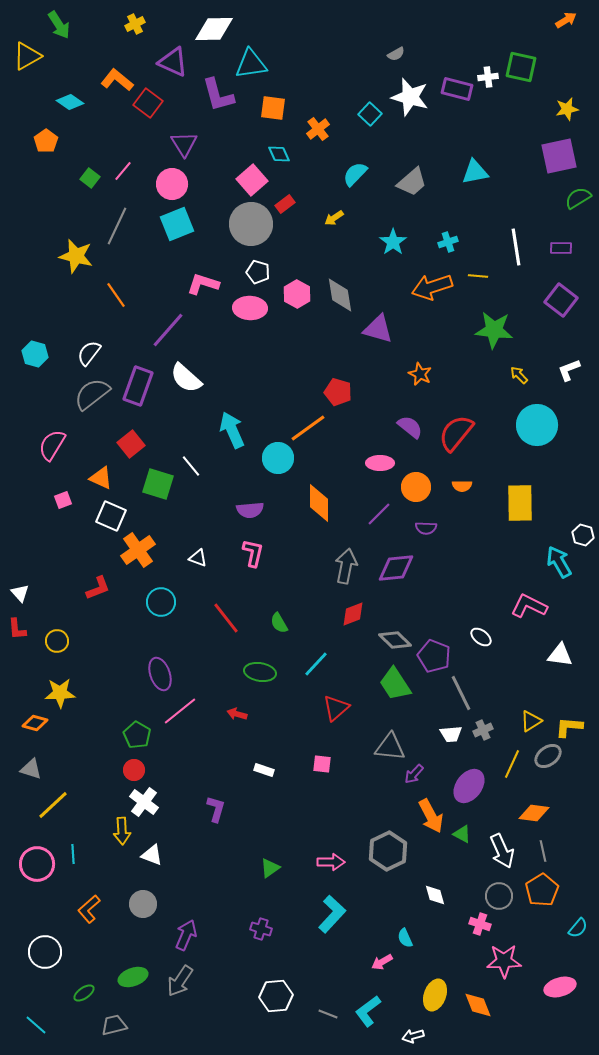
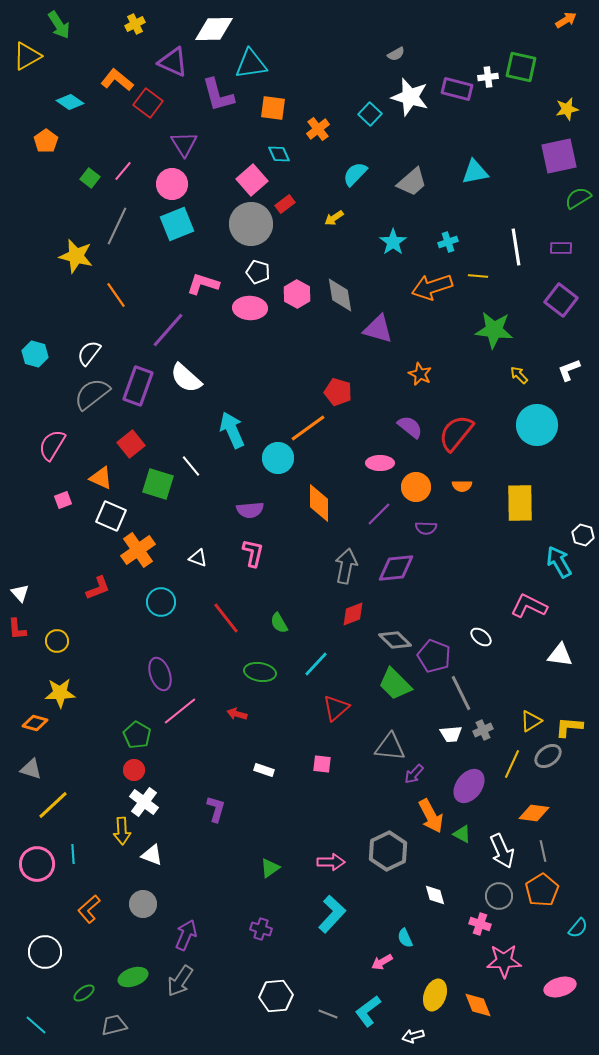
green trapezoid at (395, 684): rotated 12 degrees counterclockwise
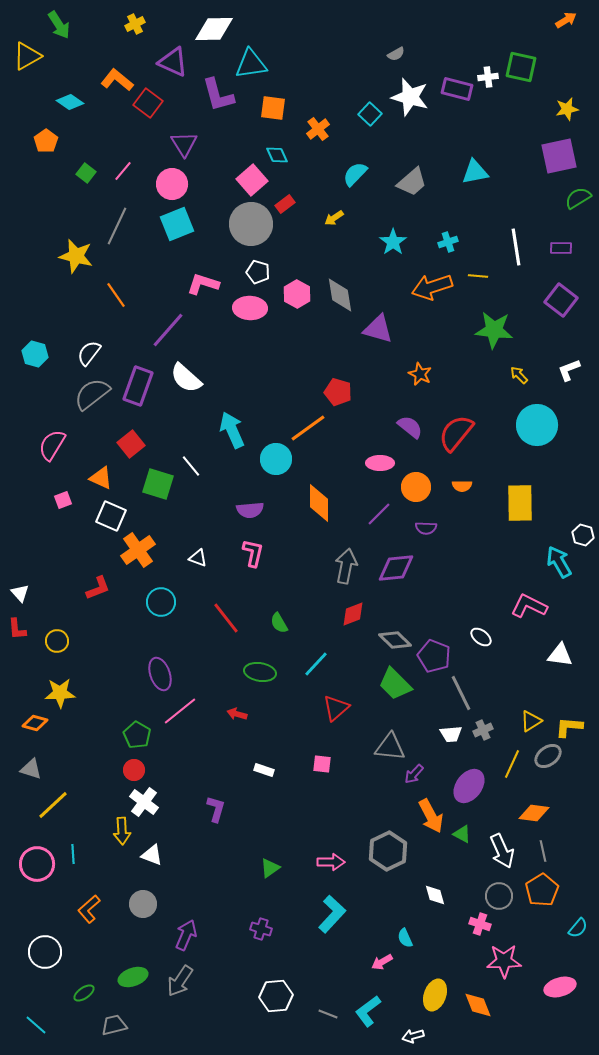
cyan diamond at (279, 154): moved 2 px left, 1 px down
green square at (90, 178): moved 4 px left, 5 px up
cyan circle at (278, 458): moved 2 px left, 1 px down
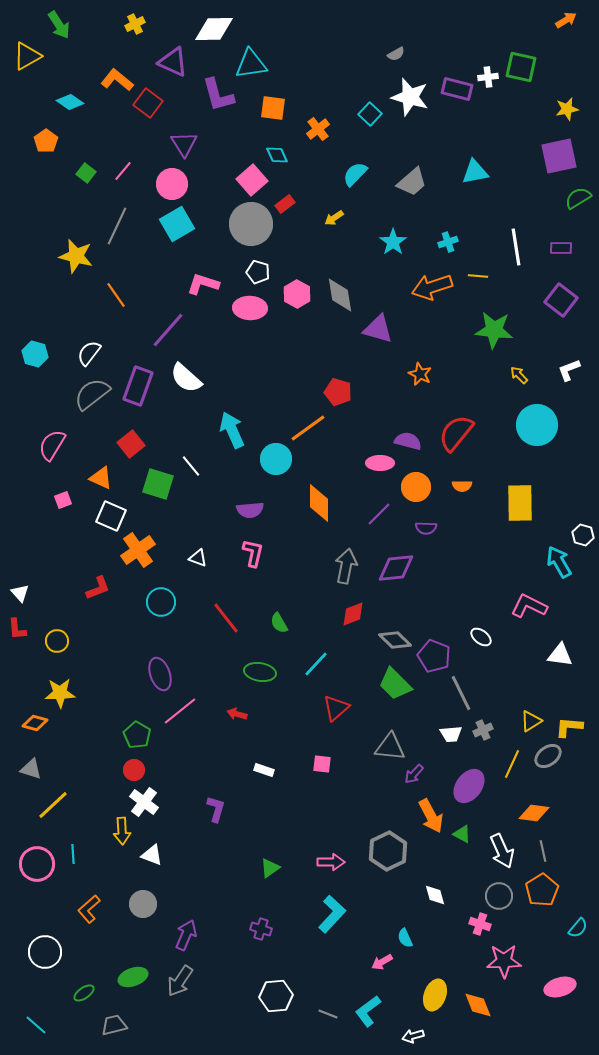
cyan square at (177, 224): rotated 8 degrees counterclockwise
purple semicircle at (410, 427): moved 2 px left, 14 px down; rotated 24 degrees counterclockwise
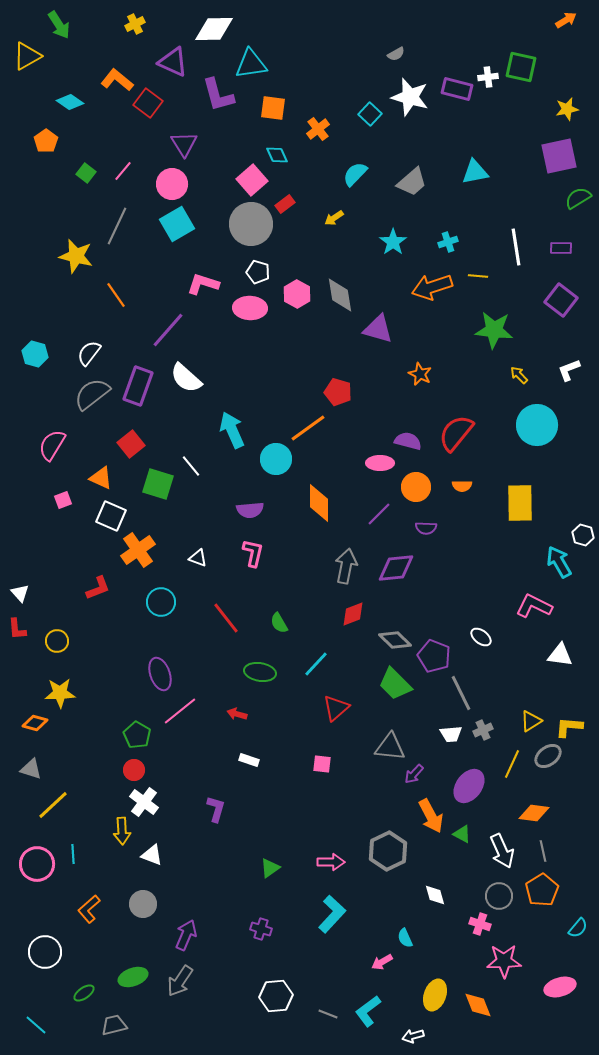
pink L-shape at (529, 606): moved 5 px right
white rectangle at (264, 770): moved 15 px left, 10 px up
